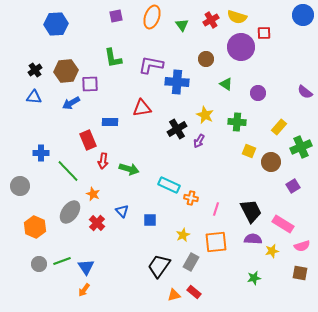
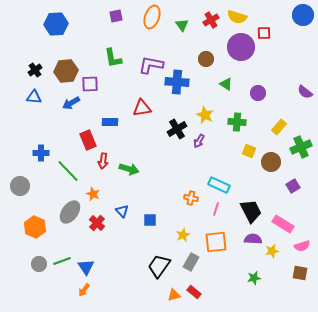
cyan rectangle at (169, 185): moved 50 px right
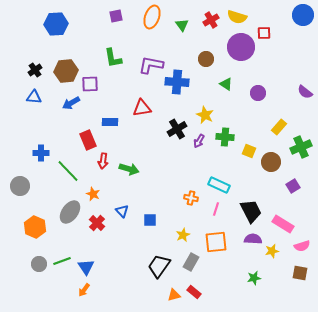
green cross at (237, 122): moved 12 px left, 15 px down
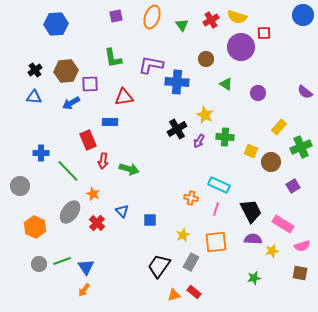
red triangle at (142, 108): moved 18 px left, 11 px up
yellow square at (249, 151): moved 2 px right
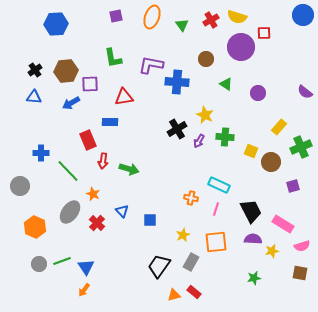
purple square at (293, 186): rotated 16 degrees clockwise
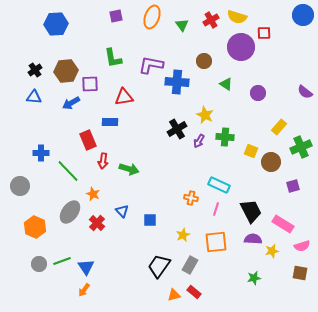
brown circle at (206, 59): moved 2 px left, 2 px down
gray rectangle at (191, 262): moved 1 px left, 3 px down
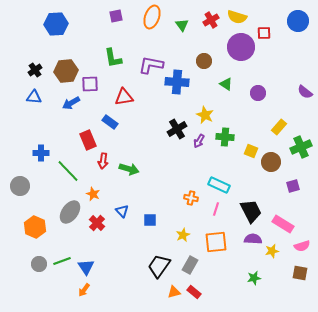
blue circle at (303, 15): moved 5 px left, 6 px down
blue rectangle at (110, 122): rotated 35 degrees clockwise
orange triangle at (174, 295): moved 3 px up
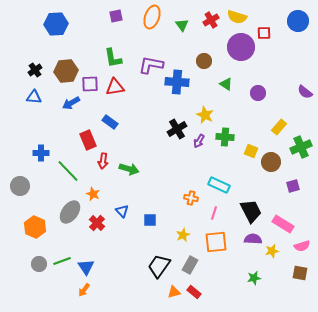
red triangle at (124, 97): moved 9 px left, 10 px up
pink line at (216, 209): moved 2 px left, 4 px down
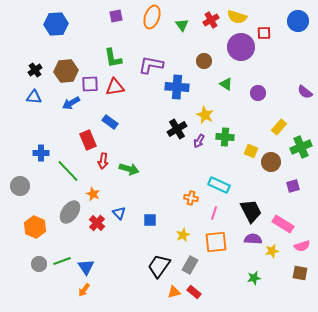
blue cross at (177, 82): moved 5 px down
blue triangle at (122, 211): moved 3 px left, 2 px down
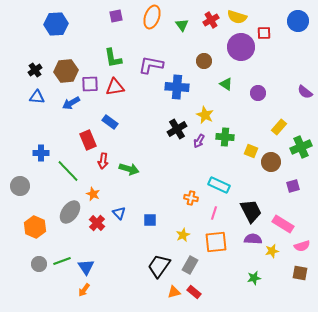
blue triangle at (34, 97): moved 3 px right
